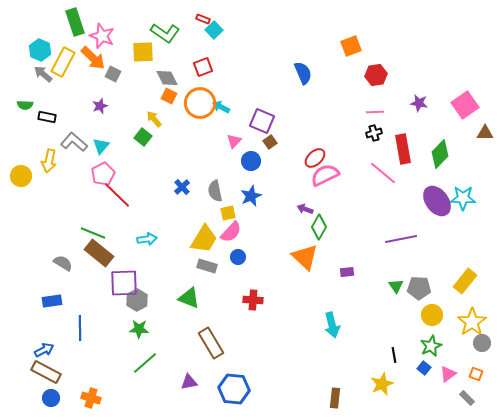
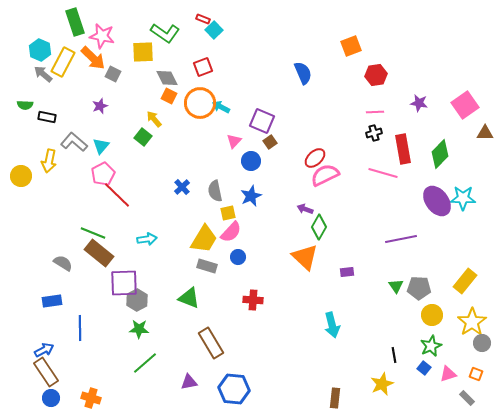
pink star at (102, 36): rotated 10 degrees counterclockwise
pink line at (383, 173): rotated 24 degrees counterclockwise
brown rectangle at (46, 372): rotated 28 degrees clockwise
pink triangle at (448, 374): rotated 18 degrees clockwise
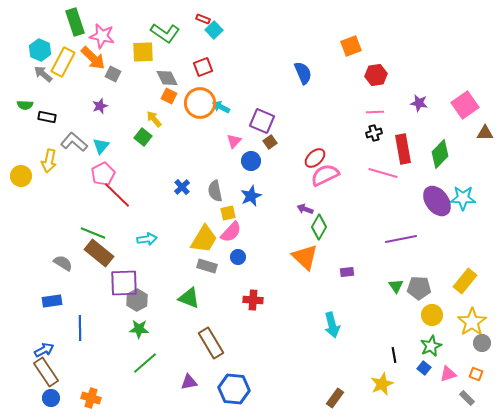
brown rectangle at (335, 398): rotated 30 degrees clockwise
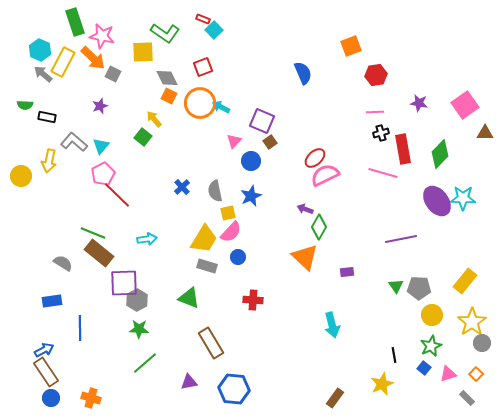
black cross at (374, 133): moved 7 px right
orange square at (476, 374): rotated 24 degrees clockwise
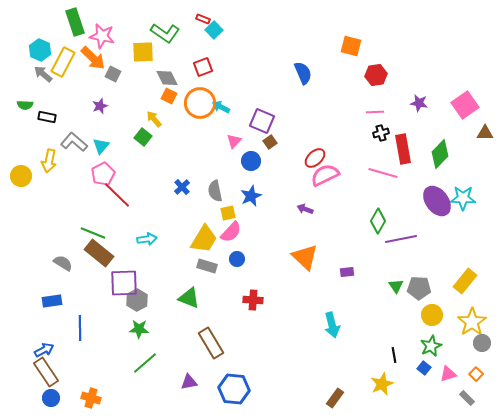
orange square at (351, 46): rotated 35 degrees clockwise
green diamond at (319, 227): moved 59 px right, 6 px up
blue circle at (238, 257): moved 1 px left, 2 px down
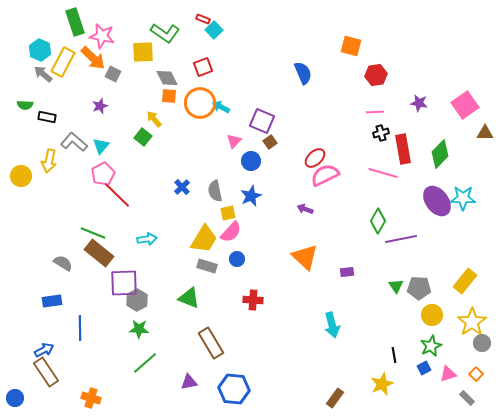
orange square at (169, 96): rotated 21 degrees counterclockwise
blue square at (424, 368): rotated 24 degrees clockwise
blue circle at (51, 398): moved 36 px left
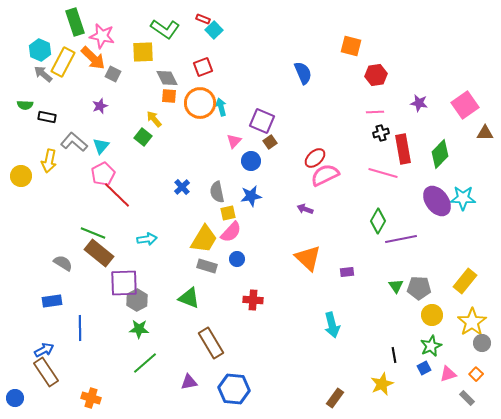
green L-shape at (165, 33): moved 4 px up
cyan arrow at (221, 107): rotated 48 degrees clockwise
gray semicircle at (215, 191): moved 2 px right, 1 px down
blue star at (251, 196): rotated 15 degrees clockwise
orange triangle at (305, 257): moved 3 px right, 1 px down
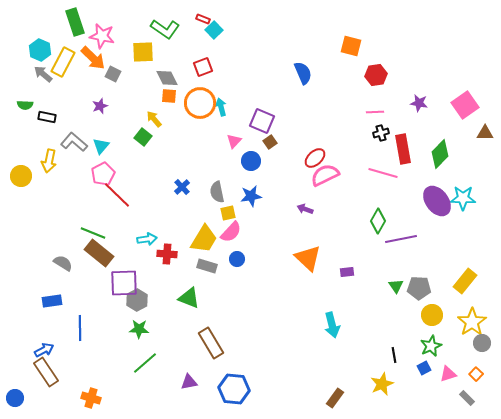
red cross at (253, 300): moved 86 px left, 46 px up
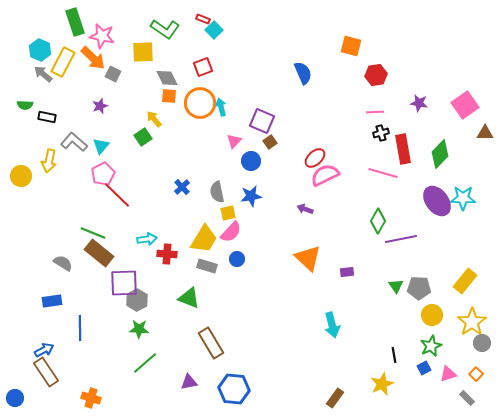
green square at (143, 137): rotated 18 degrees clockwise
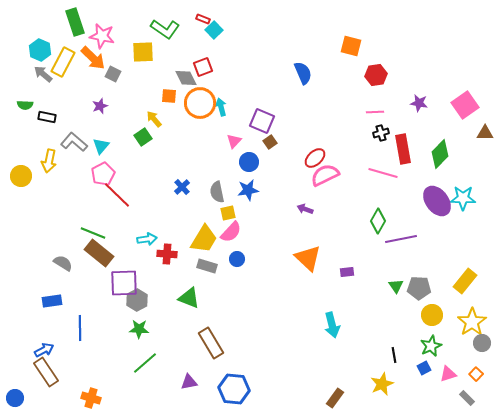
gray diamond at (167, 78): moved 19 px right
blue circle at (251, 161): moved 2 px left, 1 px down
blue star at (251, 196): moved 3 px left, 6 px up
